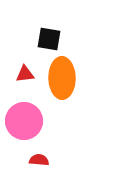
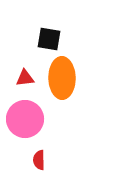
red triangle: moved 4 px down
pink circle: moved 1 px right, 2 px up
red semicircle: rotated 96 degrees counterclockwise
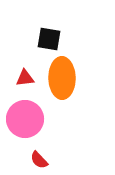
red semicircle: rotated 42 degrees counterclockwise
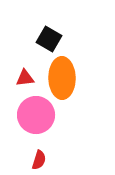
black square: rotated 20 degrees clockwise
pink circle: moved 11 px right, 4 px up
red semicircle: rotated 120 degrees counterclockwise
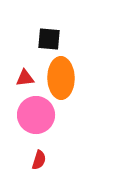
black square: rotated 25 degrees counterclockwise
orange ellipse: moved 1 px left
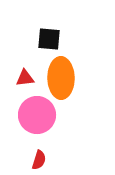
pink circle: moved 1 px right
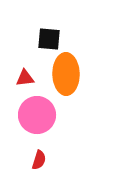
orange ellipse: moved 5 px right, 4 px up
